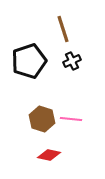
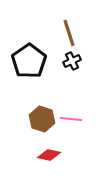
brown line: moved 6 px right, 4 px down
black pentagon: rotated 16 degrees counterclockwise
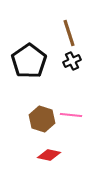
pink line: moved 4 px up
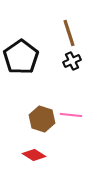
black pentagon: moved 8 px left, 4 px up
red diamond: moved 15 px left; rotated 20 degrees clockwise
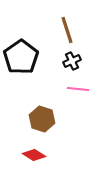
brown line: moved 2 px left, 3 px up
pink line: moved 7 px right, 26 px up
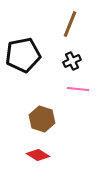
brown line: moved 3 px right, 6 px up; rotated 40 degrees clockwise
black pentagon: moved 2 px right, 2 px up; rotated 24 degrees clockwise
red diamond: moved 4 px right
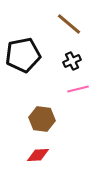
brown line: moved 1 px left; rotated 72 degrees counterclockwise
pink line: rotated 20 degrees counterclockwise
brown hexagon: rotated 10 degrees counterclockwise
red diamond: rotated 35 degrees counterclockwise
